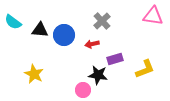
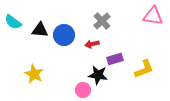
yellow L-shape: moved 1 px left
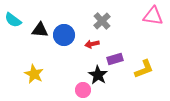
cyan semicircle: moved 2 px up
black star: rotated 24 degrees clockwise
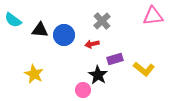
pink triangle: rotated 15 degrees counterclockwise
yellow L-shape: rotated 60 degrees clockwise
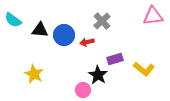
red arrow: moved 5 px left, 2 px up
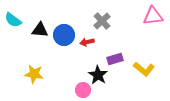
yellow star: rotated 18 degrees counterclockwise
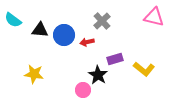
pink triangle: moved 1 px right, 1 px down; rotated 20 degrees clockwise
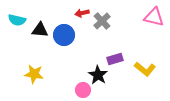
cyan semicircle: moved 4 px right; rotated 24 degrees counterclockwise
red arrow: moved 5 px left, 29 px up
yellow L-shape: moved 1 px right
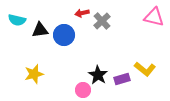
black triangle: rotated 12 degrees counterclockwise
purple rectangle: moved 7 px right, 20 px down
yellow star: rotated 24 degrees counterclockwise
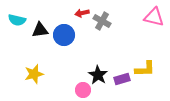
gray cross: rotated 18 degrees counterclockwise
yellow L-shape: rotated 40 degrees counterclockwise
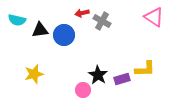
pink triangle: rotated 20 degrees clockwise
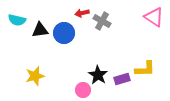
blue circle: moved 2 px up
yellow star: moved 1 px right, 2 px down
